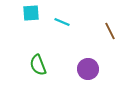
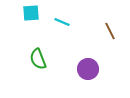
green semicircle: moved 6 px up
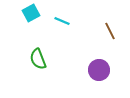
cyan square: rotated 24 degrees counterclockwise
cyan line: moved 1 px up
purple circle: moved 11 px right, 1 px down
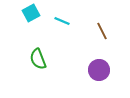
brown line: moved 8 px left
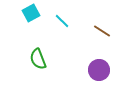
cyan line: rotated 21 degrees clockwise
brown line: rotated 30 degrees counterclockwise
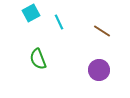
cyan line: moved 3 px left, 1 px down; rotated 21 degrees clockwise
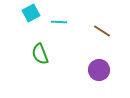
cyan line: rotated 63 degrees counterclockwise
green semicircle: moved 2 px right, 5 px up
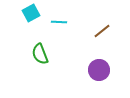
brown line: rotated 72 degrees counterclockwise
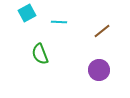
cyan square: moved 4 px left
